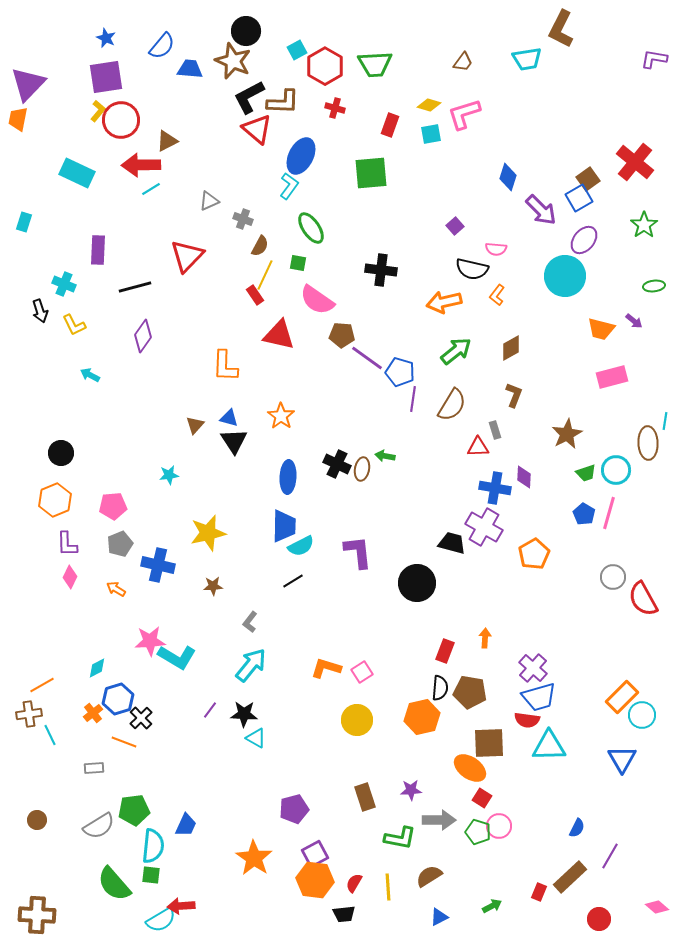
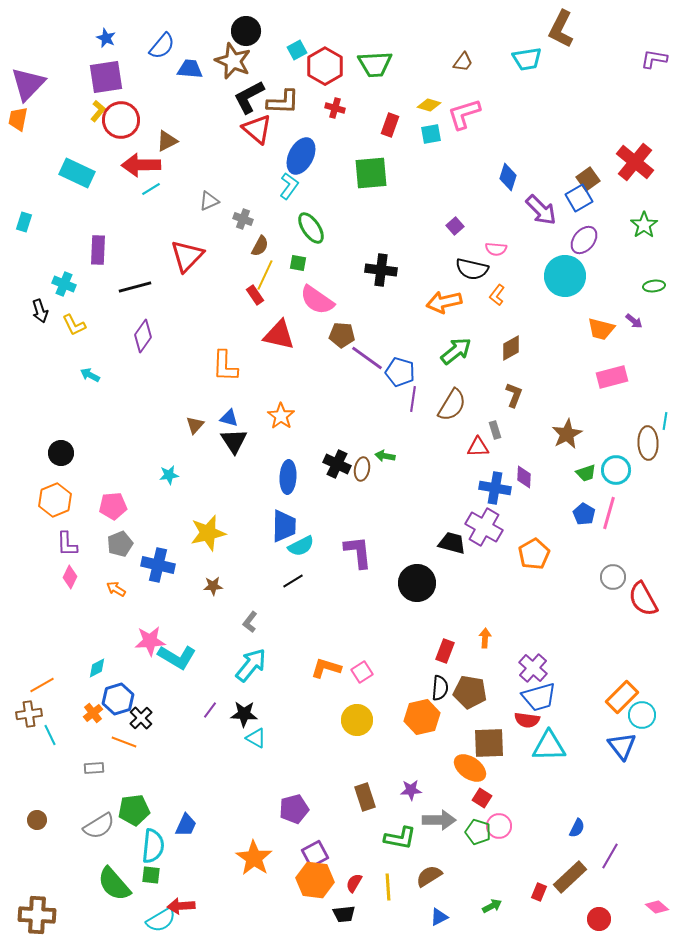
blue triangle at (622, 759): moved 13 px up; rotated 8 degrees counterclockwise
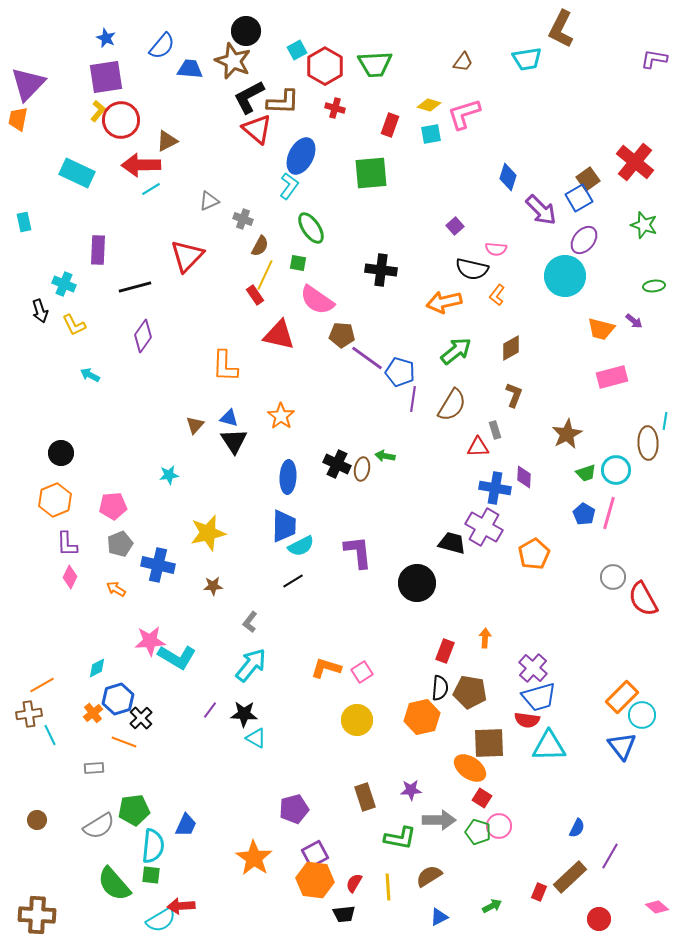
cyan rectangle at (24, 222): rotated 30 degrees counterclockwise
green star at (644, 225): rotated 20 degrees counterclockwise
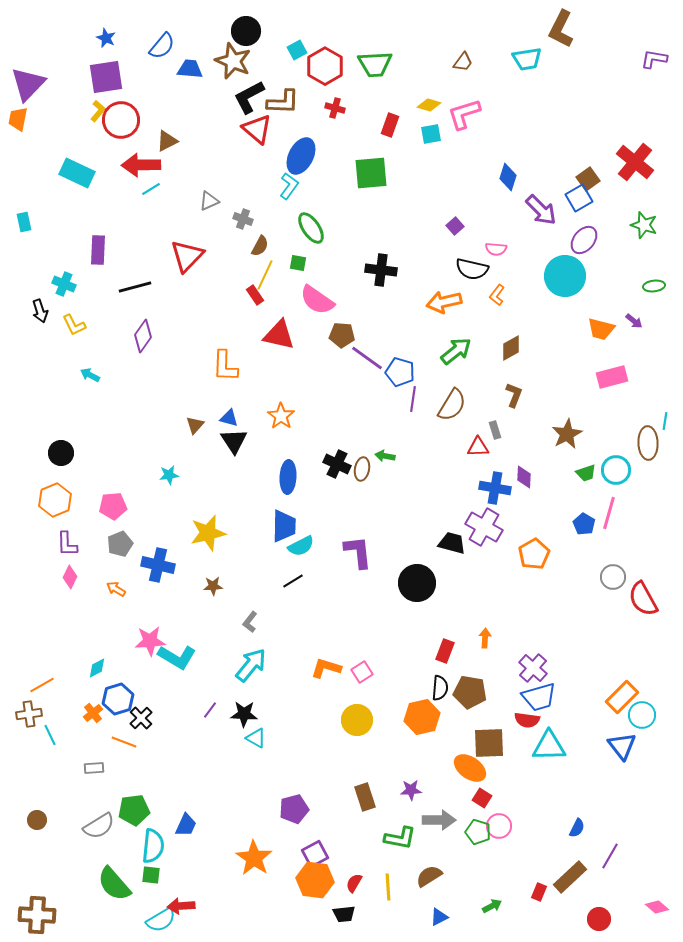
blue pentagon at (584, 514): moved 10 px down
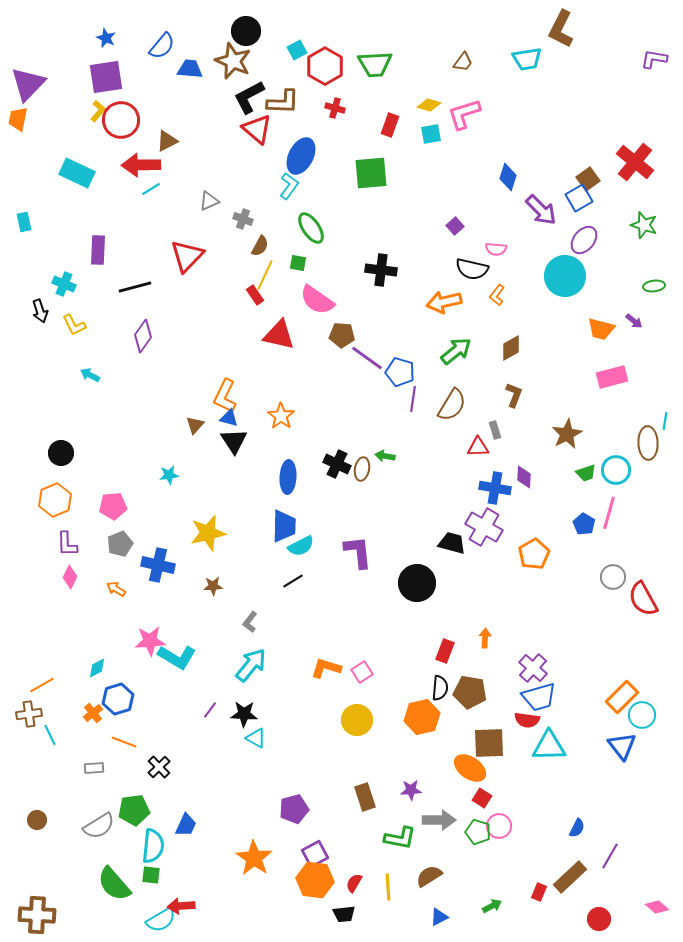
orange L-shape at (225, 366): moved 30 px down; rotated 24 degrees clockwise
black cross at (141, 718): moved 18 px right, 49 px down
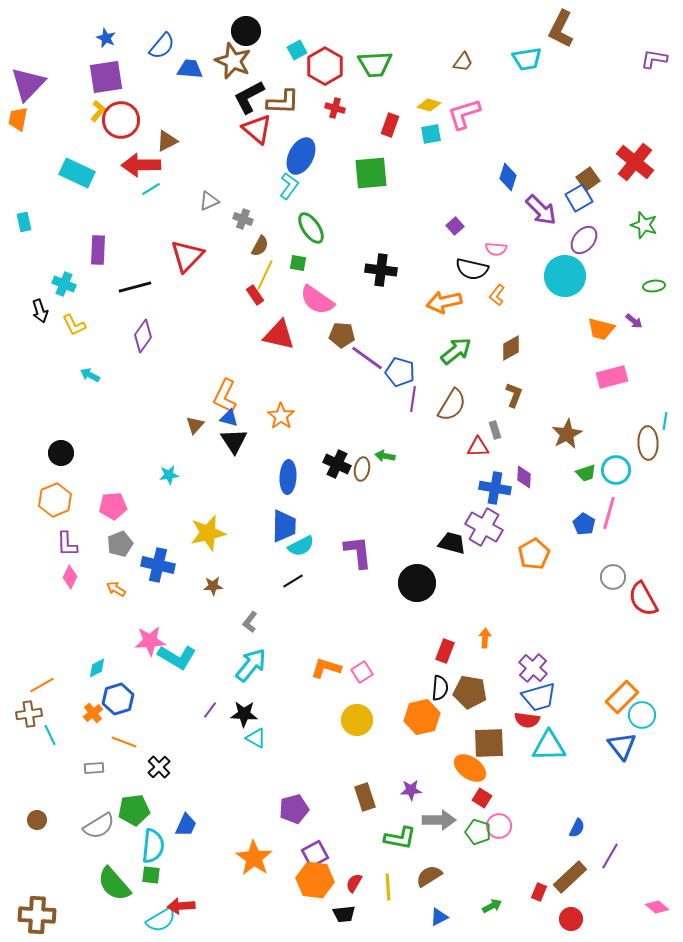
red circle at (599, 919): moved 28 px left
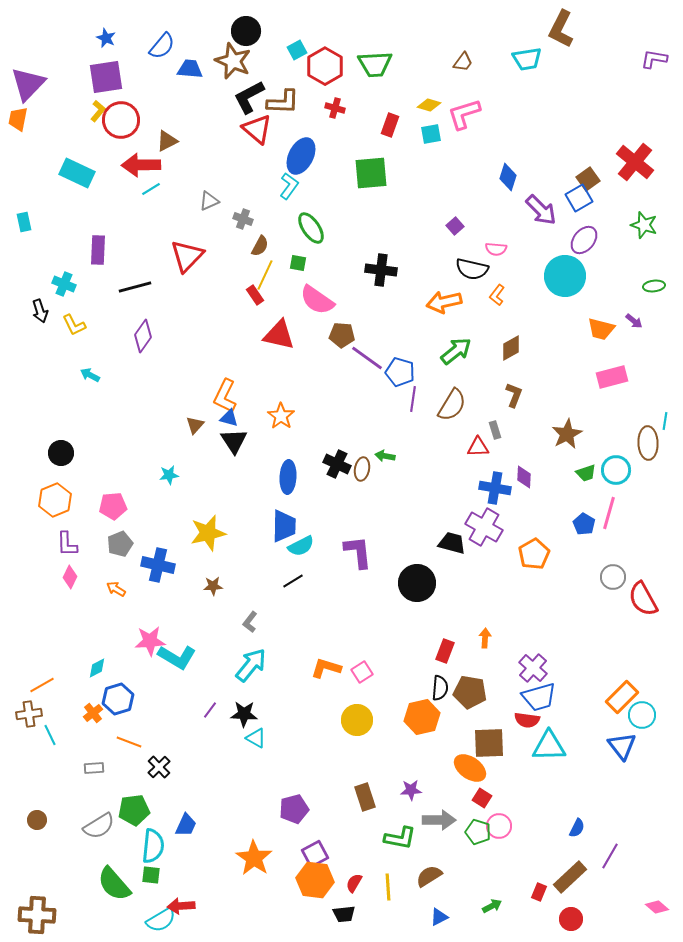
orange line at (124, 742): moved 5 px right
